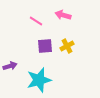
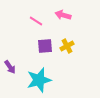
purple arrow: moved 1 px down; rotated 72 degrees clockwise
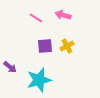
pink line: moved 3 px up
purple arrow: rotated 16 degrees counterclockwise
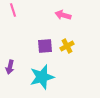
pink line: moved 23 px left, 8 px up; rotated 40 degrees clockwise
purple arrow: rotated 64 degrees clockwise
cyan star: moved 3 px right, 3 px up
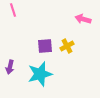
pink arrow: moved 20 px right, 4 px down
cyan star: moved 2 px left, 3 px up
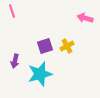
pink line: moved 1 px left, 1 px down
pink arrow: moved 2 px right, 1 px up
purple square: rotated 14 degrees counterclockwise
purple arrow: moved 5 px right, 6 px up
